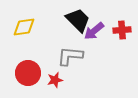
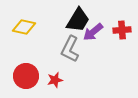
black trapezoid: rotated 76 degrees clockwise
yellow diamond: rotated 20 degrees clockwise
purple arrow: moved 1 px left, 1 px down
gray L-shape: moved 7 px up; rotated 68 degrees counterclockwise
red circle: moved 2 px left, 3 px down
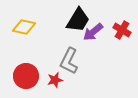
red cross: rotated 36 degrees clockwise
gray L-shape: moved 1 px left, 12 px down
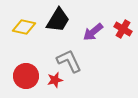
black trapezoid: moved 20 px left
red cross: moved 1 px right, 1 px up
gray L-shape: rotated 128 degrees clockwise
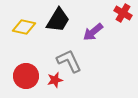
red cross: moved 16 px up
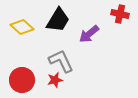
red cross: moved 3 px left, 1 px down; rotated 18 degrees counterclockwise
yellow diamond: moved 2 px left; rotated 30 degrees clockwise
purple arrow: moved 4 px left, 2 px down
gray L-shape: moved 8 px left
red circle: moved 4 px left, 4 px down
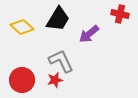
black trapezoid: moved 1 px up
